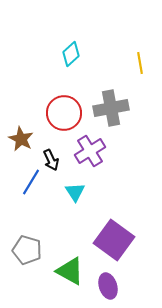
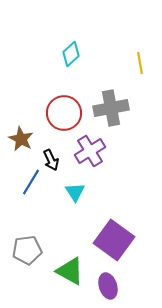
gray pentagon: rotated 24 degrees counterclockwise
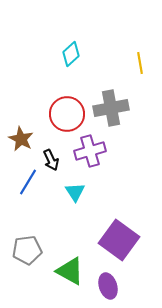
red circle: moved 3 px right, 1 px down
purple cross: rotated 16 degrees clockwise
blue line: moved 3 px left
purple square: moved 5 px right
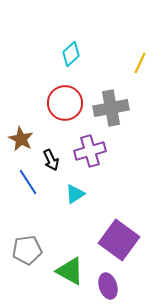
yellow line: rotated 35 degrees clockwise
red circle: moved 2 px left, 11 px up
blue line: rotated 64 degrees counterclockwise
cyan triangle: moved 2 px down; rotated 30 degrees clockwise
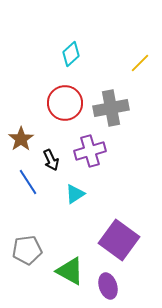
yellow line: rotated 20 degrees clockwise
brown star: rotated 10 degrees clockwise
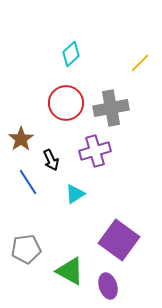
red circle: moved 1 px right
purple cross: moved 5 px right
gray pentagon: moved 1 px left, 1 px up
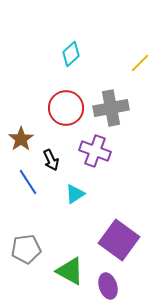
red circle: moved 5 px down
purple cross: rotated 36 degrees clockwise
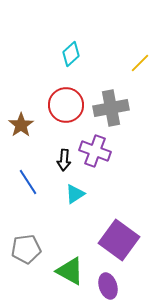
red circle: moved 3 px up
brown star: moved 14 px up
black arrow: moved 13 px right; rotated 30 degrees clockwise
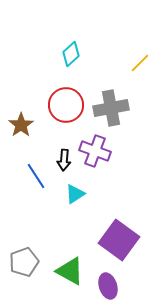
blue line: moved 8 px right, 6 px up
gray pentagon: moved 2 px left, 13 px down; rotated 12 degrees counterclockwise
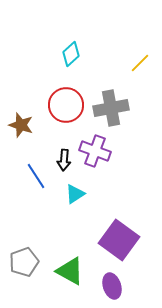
brown star: rotated 20 degrees counterclockwise
purple ellipse: moved 4 px right
